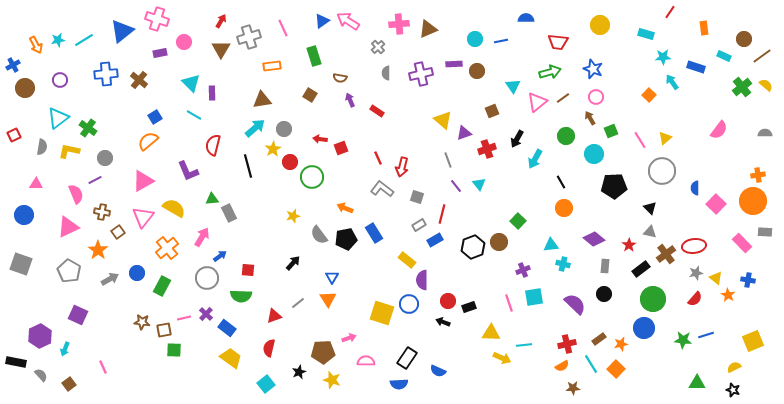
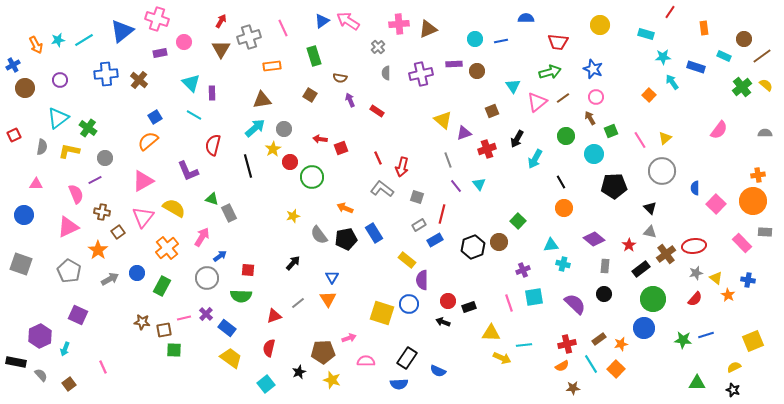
green triangle at (212, 199): rotated 24 degrees clockwise
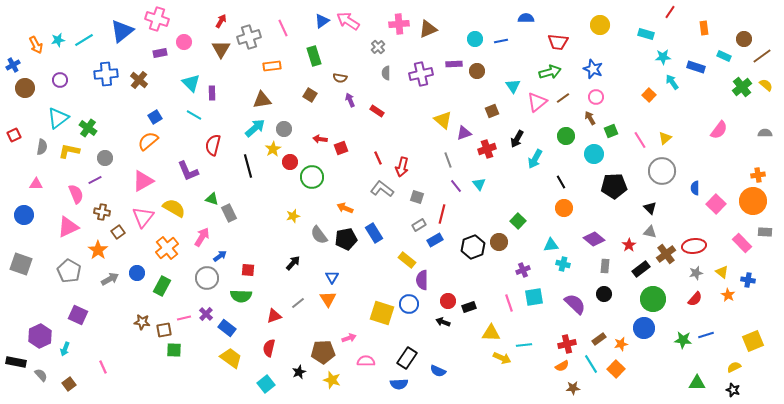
yellow triangle at (716, 278): moved 6 px right, 6 px up
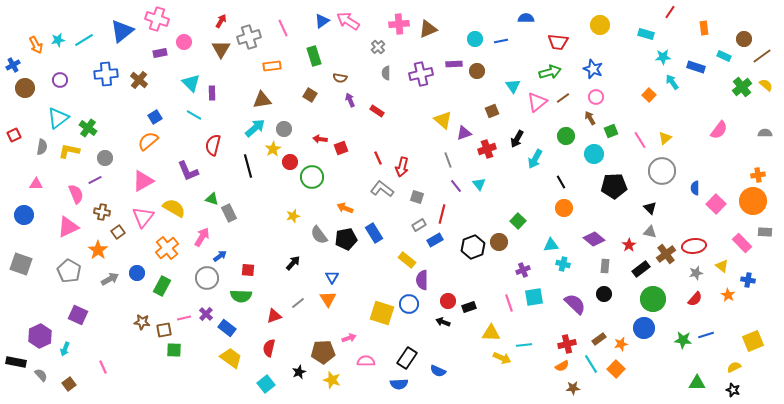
yellow triangle at (722, 272): moved 6 px up
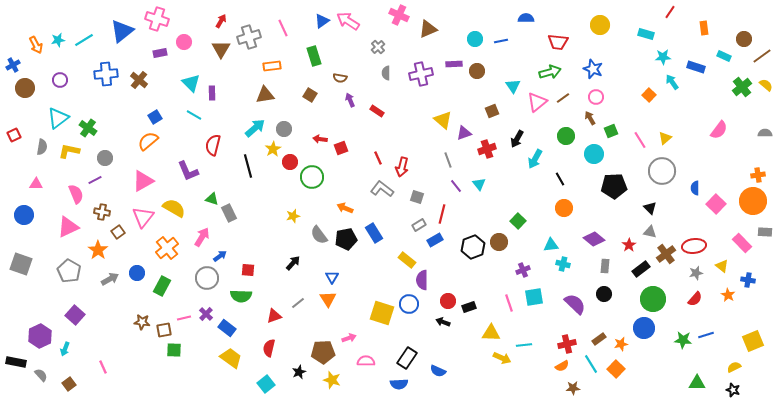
pink cross at (399, 24): moved 9 px up; rotated 30 degrees clockwise
brown triangle at (262, 100): moved 3 px right, 5 px up
black line at (561, 182): moved 1 px left, 3 px up
purple square at (78, 315): moved 3 px left; rotated 18 degrees clockwise
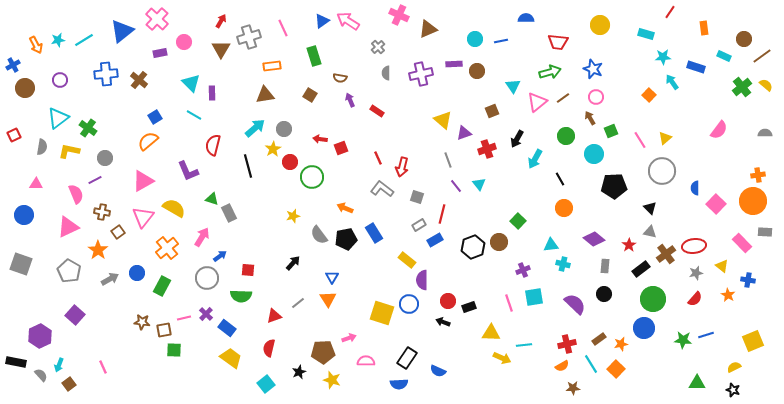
pink cross at (157, 19): rotated 25 degrees clockwise
cyan arrow at (65, 349): moved 6 px left, 16 px down
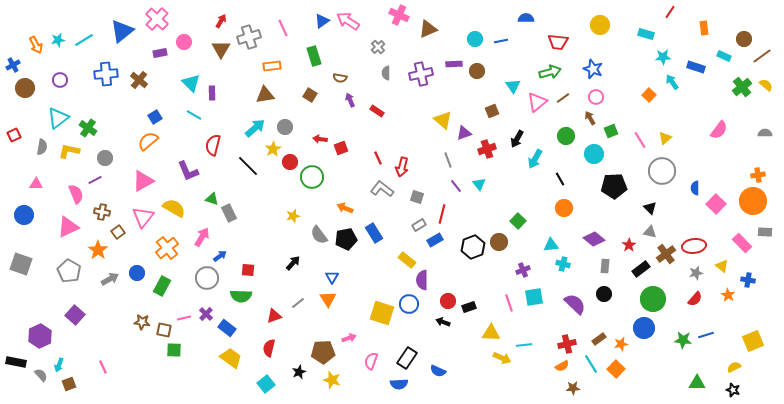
gray circle at (284, 129): moved 1 px right, 2 px up
black line at (248, 166): rotated 30 degrees counterclockwise
brown square at (164, 330): rotated 21 degrees clockwise
pink semicircle at (366, 361): moved 5 px right; rotated 72 degrees counterclockwise
brown square at (69, 384): rotated 16 degrees clockwise
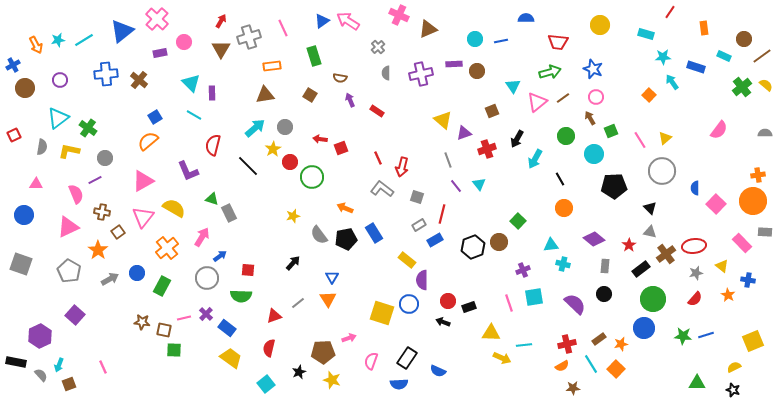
green star at (683, 340): moved 4 px up
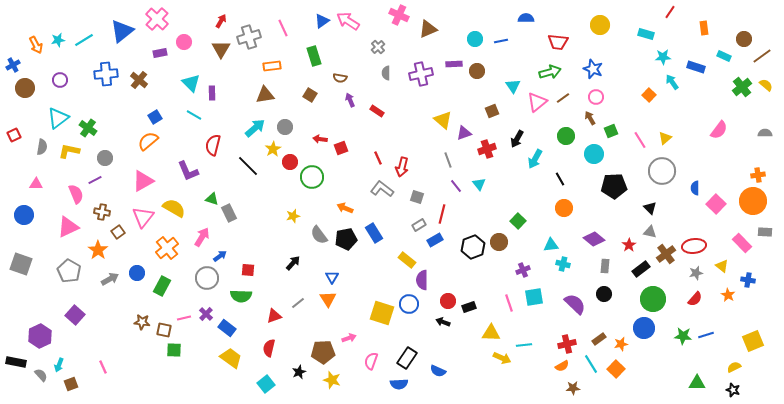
brown square at (69, 384): moved 2 px right
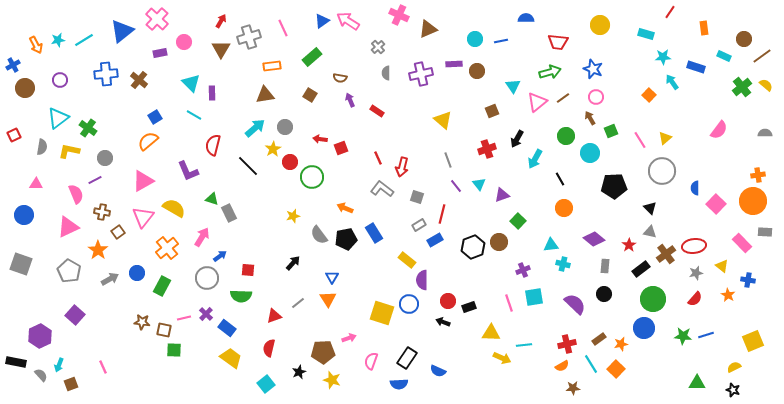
green rectangle at (314, 56): moved 2 px left, 1 px down; rotated 66 degrees clockwise
purple triangle at (464, 133): moved 38 px right, 62 px down
cyan circle at (594, 154): moved 4 px left, 1 px up
